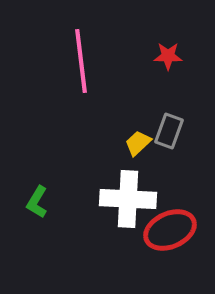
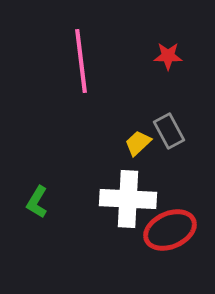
gray rectangle: rotated 48 degrees counterclockwise
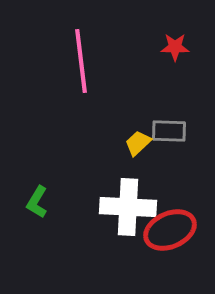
red star: moved 7 px right, 9 px up
gray rectangle: rotated 60 degrees counterclockwise
white cross: moved 8 px down
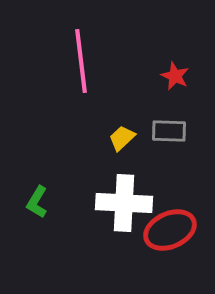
red star: moved 29 px down; rotated 24 degrees clockwise
yellow trapezoid: moved 16 px left, 5 px up
white cross: moved 4 px left, 4 px up
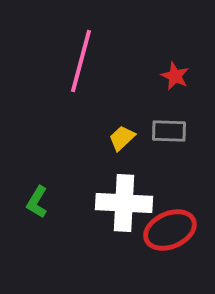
pink line: rotated 22 degrees clockwise
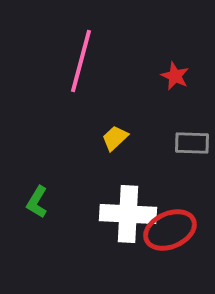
gray rectangle: moved 23 px right, 12 px down
yellow trapezoid: moved 7 px left
white cross: moved 4 px right, 11 px down
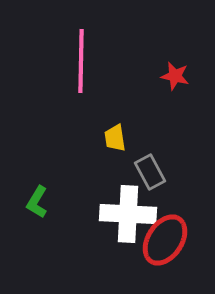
pink line: rotated 14 degrees counterclockwise
red star: rotated 12 degrees counterclockwise
yellow trapezoid: rotated 56 degrees counterclockwise
gray rectangle: moved 42 px left, 29 px down; rotated 60 degrees clockwise
red ellipse: moved 5 px left, 10 px down; rotated 33 degrees counterclockwise
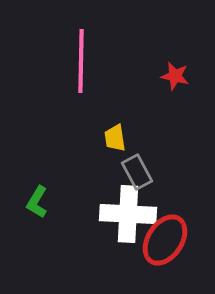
gray rectangle: moved 13 px left
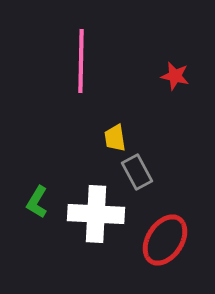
white cross: moved 32 px left
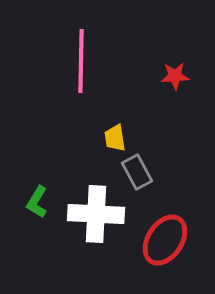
red star: rotated 16 degrees counterclockwise
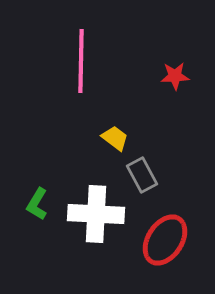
yellow trapezoid: rotated 136 degrees clockwise
gray rectangle: moved 5 px right, 3 px down
green L-shape: moved 2 px down
